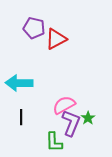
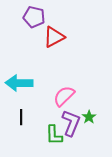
purple pentagon: moved 11 px up
red triangle: moved 2 px left, 2 px up
pink semicircle: moved 9 px up; rotated 15 degrees counterclockwise
green star: moved 1 px right, 1 px up
green L-shape: moved 7 px up
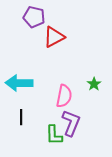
pink semicircle: rotated 145 degrees clockwise
green star: moved 5 px right, 33 px up
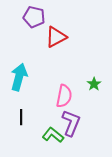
red triangle: moved 2 px right
cyan arrow: moved 6 px up; rotated 104 degrees clockwise
green L-shape: moved 1 px left; rotated 130 degrees clockwise
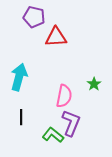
red triangle: rotated 25 degrees clockwise
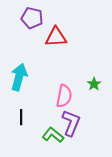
purple pentagon: moved 2 px left, 1 px down
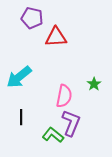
cyan arrow: rotated 144 degrees counterclockwise
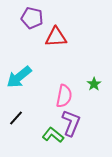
black line: moved 5 px left, 1 px down; rotated 42 degrees clockwise
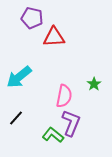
red triangle: moved 2 px left
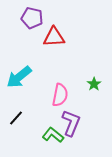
pink semicircle: moved 4 px left, 1 px up
